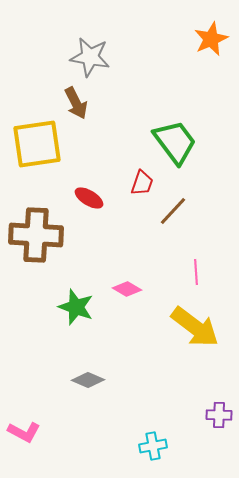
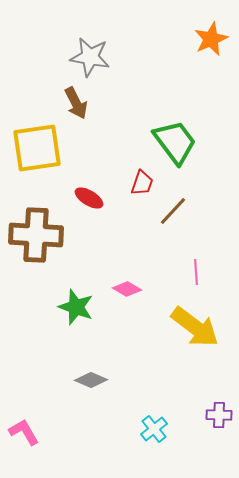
yellow square: moved 4 px down
gray diamond: moved 3 px right
pink L-shape: rotated 148 degrees counterclockwise
cyan cross: moved 1 px right, 17 px up; rotated 28 degrees counterclockwise
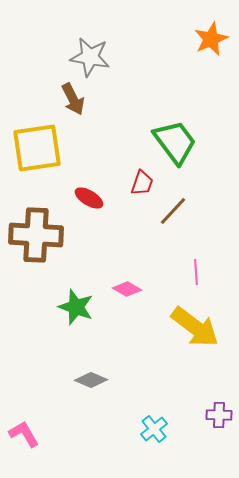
brown arrow: moved 3 px left, 4 px up
pink L-shape: moved 2 px down
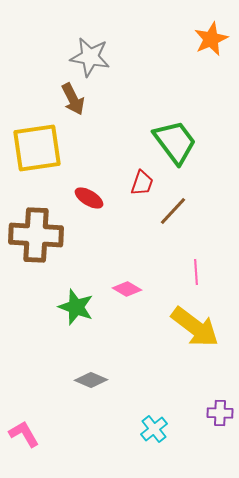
purple cross: moved 1 px right, 2 px up
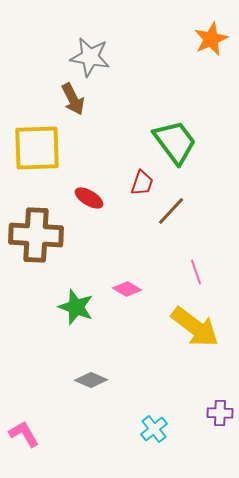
yellow square: rotated 6 degrees clockwise
brown line: moved 2 px left
pink line: rotated 15 degrees counterclockwise
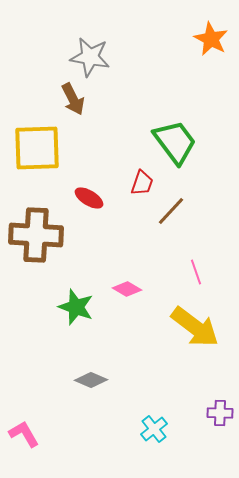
orange star: rotated 20 degrees counterclockwise
